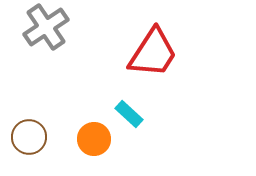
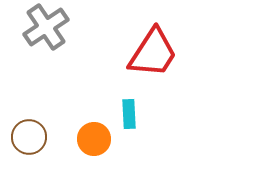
cyan rectangle: rotated 44 degrees clockwise
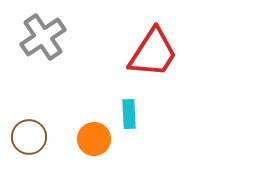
gray cross: moved 3 px left, 10 px down
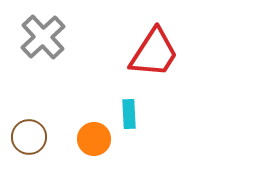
gray cross: rotated 9 degrees counterclockwise
red trapezoid: moved 1 px right
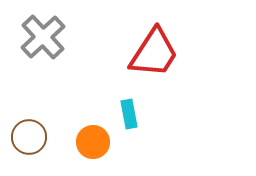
cyan rectangle: rotated 8 degrees counterclockwise
orange circle: moved 1 px left, 3 px down
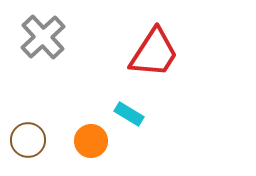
cyan rectangle: rotated 48 degrees counterclockwise
brown circle: moved 1 px left, 3 px down
orange circle: moved 2 px left, 1 px up
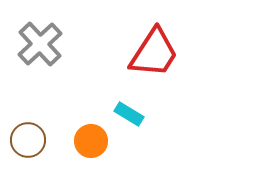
gray cross: moved 3 px left, 7 px down
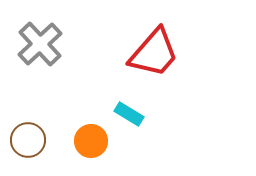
red trapezoid: rotated 8 degrees clockwise
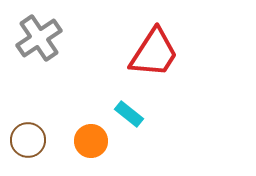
gray cross: moved 1 px left, 6 px up; rotated 9 degrees clockwise
red trapezoid: rotated 8 degrees counterclockwise
cyan rectangle: rotated 8 degrees clockwise
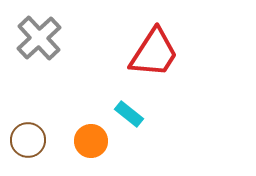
gray cross: rotated 9 degrees counterclockwise
